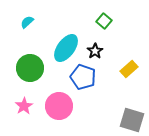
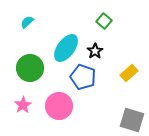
yellow rectangle: moved 4 px down
pink star: moved 1 px left, 1 px up
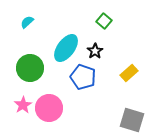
pink circle: moved 10 px left, 2 px down
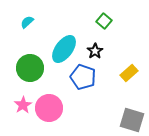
cyan ellipse: moved 2 px left, 1 px down
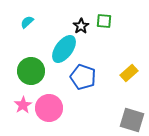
green square: rotated 35 degrees counterclockwise
black star: moved 14 px left, 25 px up
green circle: moved 1 px right, 3 px down
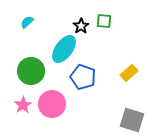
pink circle: moved 3 px right, 4 px up
